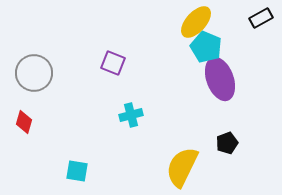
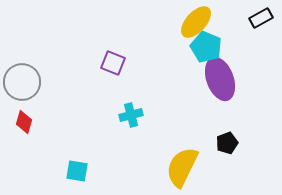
gray circle: moved 12 px left, 9 px down
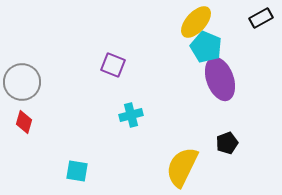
purple square: moved 2 px down
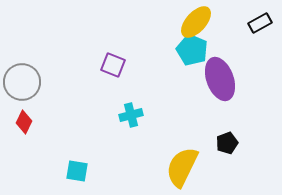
black rectangle: moved 1 px left, 5 px down
cyan pentagon: moved 14 px left, 3 px down
red diamond: rotated 10 degrees clockwise
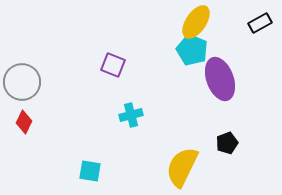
yellow ellipse: rotated 8 degrees counterclockwise
cyan square: moved 13 px right
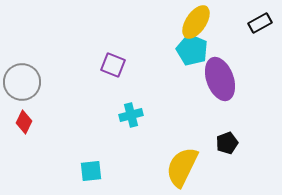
cyan square: moved 1 px right; rotated 15 degrees counterclockwise
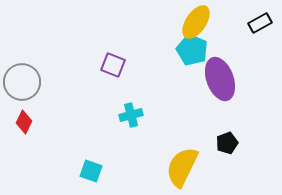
cyan square: rotated 25 degrees clockwise
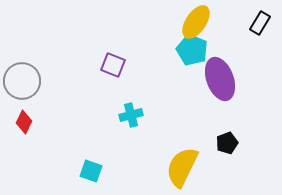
black rectangle: rotated 30 degrees counterclockwise
gray circle: moved 1 px up
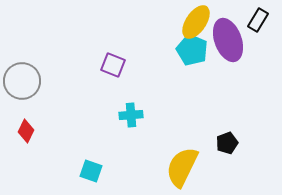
black rectangle: moved 2 px left, 3 px up
purple ellipse: moved 8 px right, 39 px up
cyan cross: rotated 10 degrees clockwise
red diamond: moved 2 px right, 9 px down
